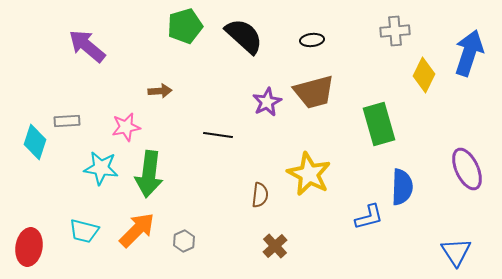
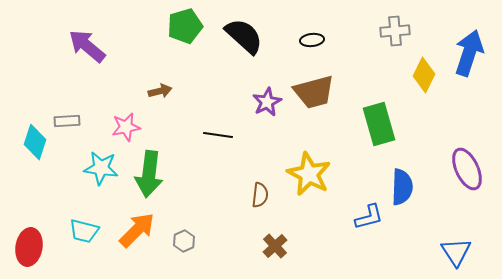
brown arrow: rotated 10 degrees counterclockwise
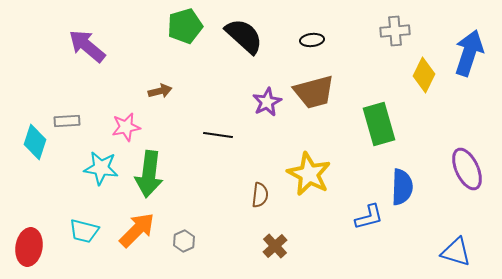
blue triangle: rotated 40 degrees counterclockwise
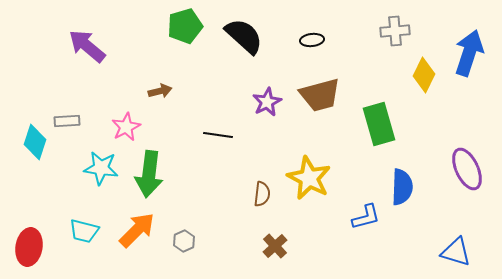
brown trapezoid: moved 6 px right, 3 px down
pink star: rotated 16 degrees counterclockwise
yellow star: moved 4 px down
brown semicircle: moved 2 px right, 1 px up
blue L-shape: moved 3 px left
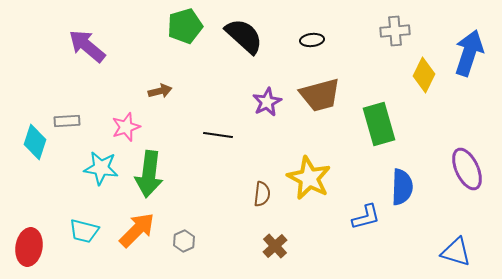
pink star: rotated 8 degrees clockwise
